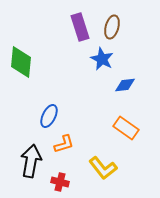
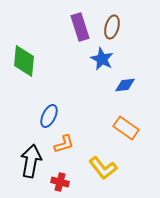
green diamond: moved 3 px right, 1 px up
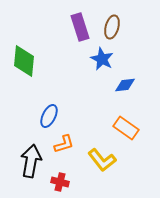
yellow L-shape: moved 1 px left, 8 px up
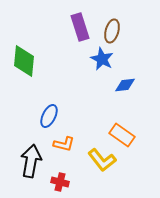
brown ellipse: moved 4 px down
orange rectangle: moved 4 px left, 7 px down
orange L-shape: rotated 30 degrees clockwise
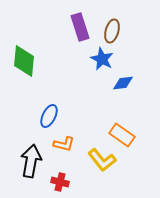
blue diamond: moved 2 px left, 2 px up
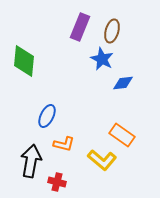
purple rectangle: rotated 40 degrees clockwise
blue ellipse: moved 2 px left
yellow L-shape: rotated 12 degrees counterclockwise
red cross: moved 3 px left
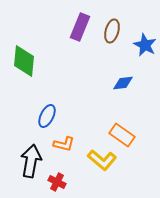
blue star: moved 43 px right, 14 px up
red cross: rotated 12 degrees clockwise
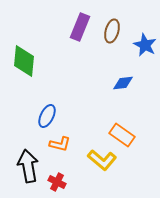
orange L-shape: moved 4 px left
black arrow: moved 3 px left, 5 px down; rotated 20 degrees counterclockwise
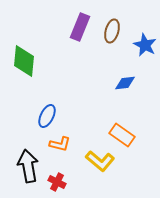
blue diamond: moved 2 px right
yellow L-shape: moved 2 px left, 1 px down
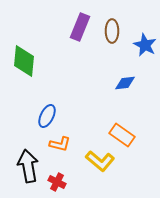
brown ellipse: rotated 15 degrees counterclockwise
